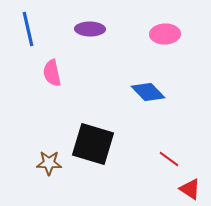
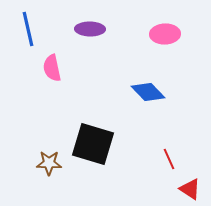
pink semicircle: moved 5 px up
red line: rotated 30 degrees clockwise
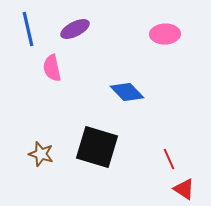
purple ellipse: moved 15 px left; rotated 28 degrees counterclockwise
blue diamond: moved 21 px left
black square: moved 4 px right, 3 px down
brown star: moved 8 px left, 9 px up; rotated 15 degrees clockwise
red triangle: moved 6 px left
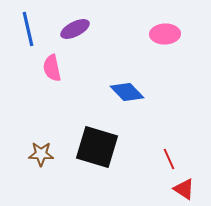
brown star: rotated 15 degrees counterclockwise
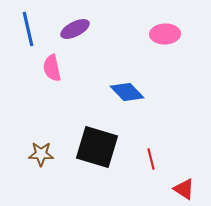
red line: moved 18 px left; rotated 10 degrees clockwise
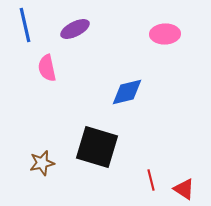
blue line: moved 3 px left, 4 px up
pink semicircle: moved 5 px left
blue diamond: rotated 60 degrees counterclockwise
brown star: moved 1 px right, 9 px down; rotated 15 degrees counterclockwise
red line: moved 21 px down
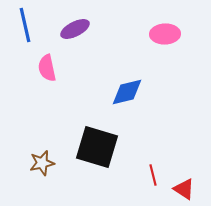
red line: moved 2 px right, 5 px up
